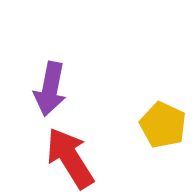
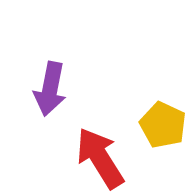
red arrow: moved 30 px right
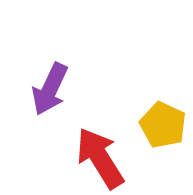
purple arrow: rotated 14 degrees clockwise
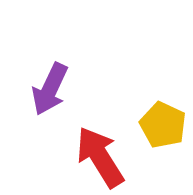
red arrow: moved 1 px up
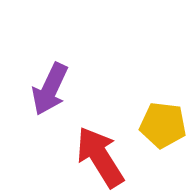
yellow pentagon: rotated 18 degrees counterclockwise
